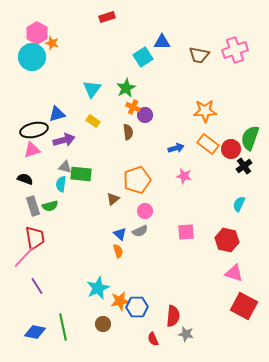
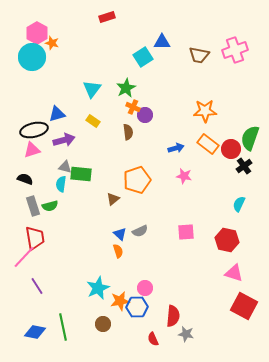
pink circle at (145, 211): moved 77 px down
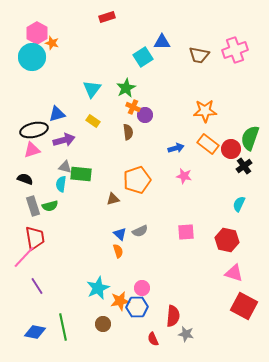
brown triangle at (113, 199): rotated 24 degrees clockwise
pink circle at (145, 288): moved 3 px left
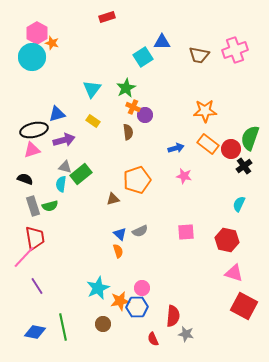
green rectangle at (81, 174): rotated 45 degrees counterclockwise
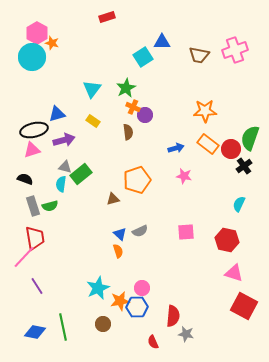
red semicircle at (153, 339): moved 3 px down
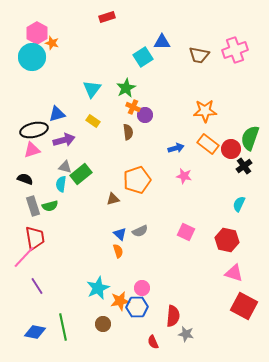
pink square at (186, 232): rotated 30 degrees clockwise
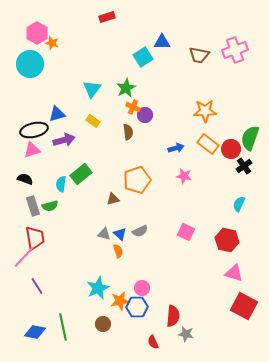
cyan circle at (32, 57): moved 2 px left, 7 px down
gray triangle at (65, 167): moved 39 px right, 67 px down
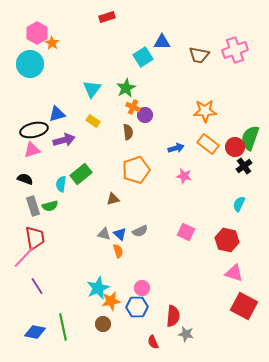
orange star at (52, 43): rotated 16 degrees clockwise
red circle at (231, 149): moved 4 px right, 2 px up
orange pentagon at (137, 180): moved 1 px left, 10 px up
orange star at (120, 301): moved 9 px left
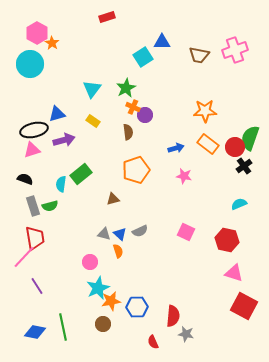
cyan semicircle at (239, 204): rotated 42 degrees clockwise
pink circle at (142, 288): moved 52 px left, 26 px up
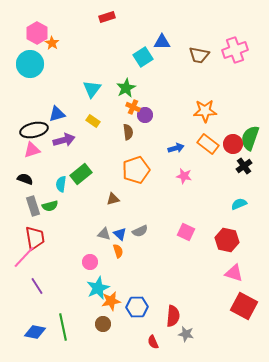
red circle at (235, 147): moved 2 px left, 3 px up
